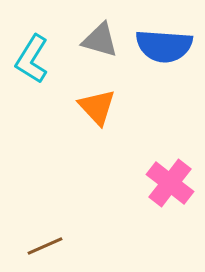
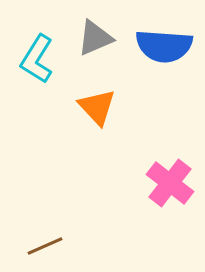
gray triangle: moved 5 px left, 2 px up; rotated 39 degrees counterclockwise
cyan L-shape: moved 5 px right
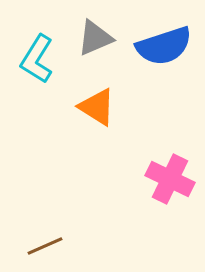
blue semicircle: rotated 22 degrees counterclockwise
orange triangle: rotated 15 degrees counterclockwise
pink cross: moved 4 px up; rotated 12 degrees counterclockwise
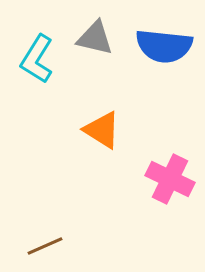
gray triangle: rotated 36 degrees clockwise
blue semicircle: rotated 24 degrees clockwise
orange triangle: moved 5 px right, 23 px down
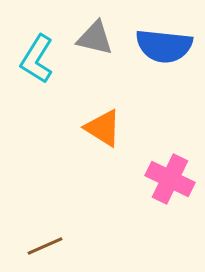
orange triangle: moved 1 px right, 2 px up
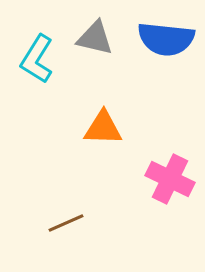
blue semicircle: moved 2 px right, 7 px up
orange triangle: rotated 30 degrees counterclockwise
brown line: moved 21 px right, 23 px up
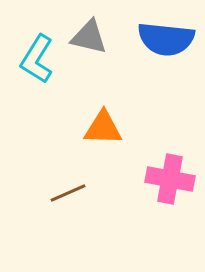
gray triangle: moved 6 px left, 1 px up
pink cross: rotated 15 degrees counterclockwise
brown line: moved 2 px right, 30 px up
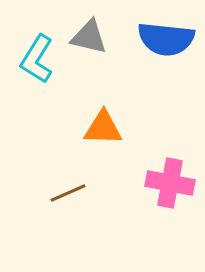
pink cross: moved 4 px down
